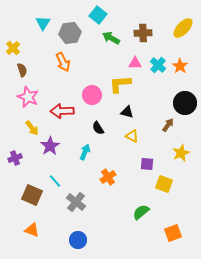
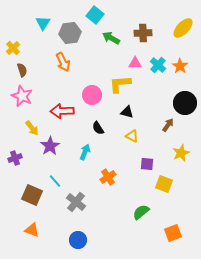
cyan square: moved 3 px left
pink star: moved 6 px left, 1 px up
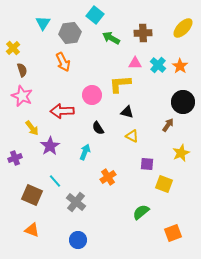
black circle: moved 2 px left, 1 px up
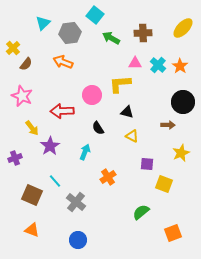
cyan triangle: rotated 14 degrees clockwise
orange arrow: rotated 138 degrees clockwise
brown semicircle: moved 4 px right, 6 px up; rotated 56 degrees clockwise
brown arrow: rotated 56 degrees clockwise
